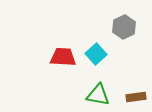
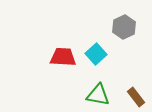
brown rectangle: rotated 60 degrees clockwise
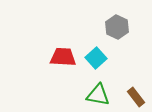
gray hexagon: moved 7 px left; rotated 10 degrees counterclockwise
cyan square: moved 4 px down
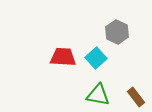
gray hexagon: moved 5 px down
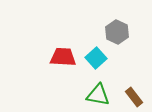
brown rectangle: moved 2 px left
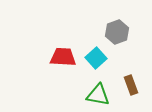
gray hexagon: rotated 15 degrees clockwise
brown rectangle: moved 3 px left, 12 px up; rotated 18 degrees clockwise
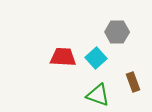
gray hexagon: rotated 20 degrees clockwise
brown rectangle: moved 2 px right, 3 px up
green triangle: rotated 10 degrees clockwise
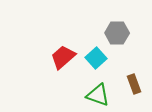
gray hexagon: moved 1 px down
red trapezoid: rotated 44 degrees counterclockwise
brown rectangle: moved 1 px right, 2 px down
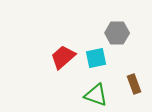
cyan square: rotated 30 degrees clockwise
green triangle: moved 2 px left
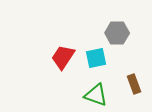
red trapezoid: rotated 16 degrees counterclockwise
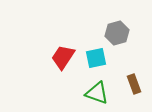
gray hexagon: rotated 15 degrees counterclockwise
green triangle: moved 1 px right, 2 px up
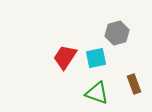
red trapezoid: moved 2 px right
